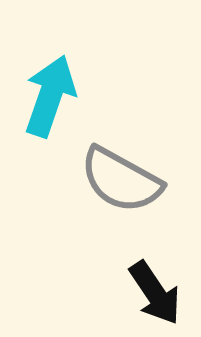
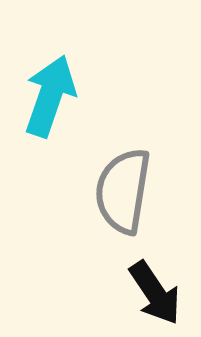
gray semicircle: moved 2 px right, 11 px down; rotated 70 degrees clockwise
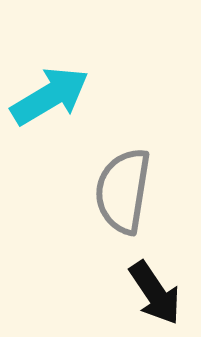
cyan arrow: rotated 40 degrees clockwise
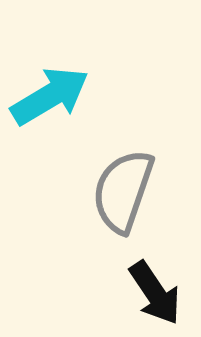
gray semicircle: rotated 10 degrees clockwise
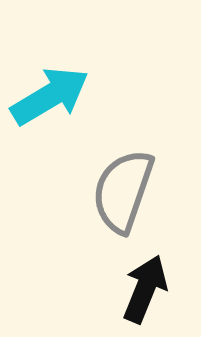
black arrow: moved 10 px left, 4 px up; rotated 124 degrees counterclockwise
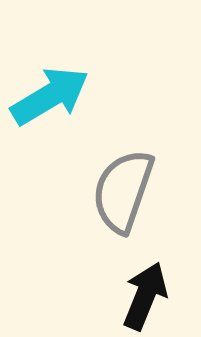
black arrow: moved 7 px down
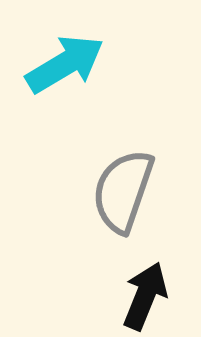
cyan arrow: moved 15 px right, 32 px up
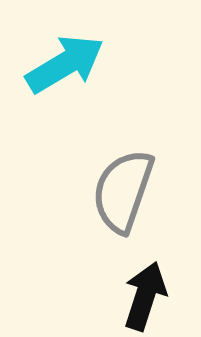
black arrow: rotated 4 degrees counterclockwise
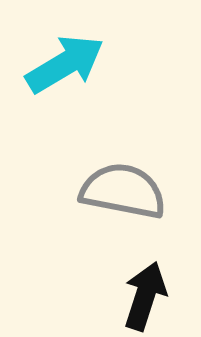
gray semicircle: rotated 82 degrees clockwise
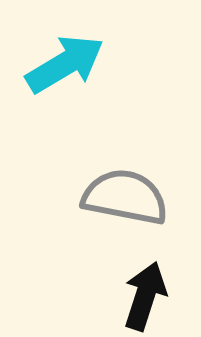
gray semicircle: moved 2 px right, 6 px down
